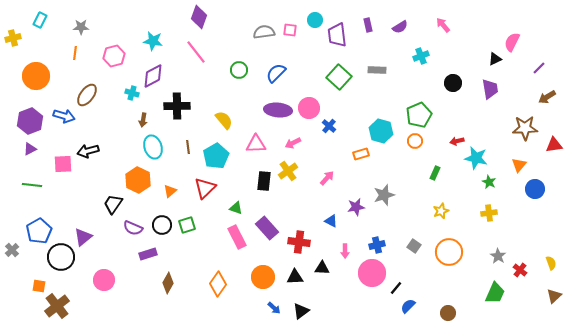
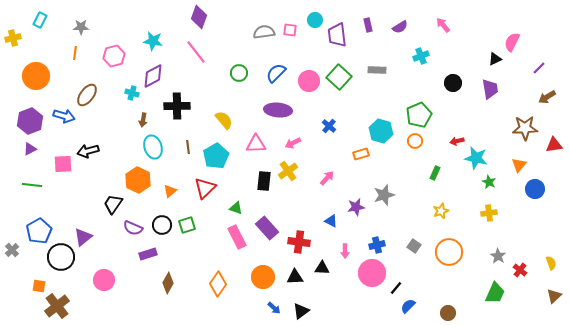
green circle at (239, 70): moved 3 px down
pink circle at (309, 108): moved 27 px up
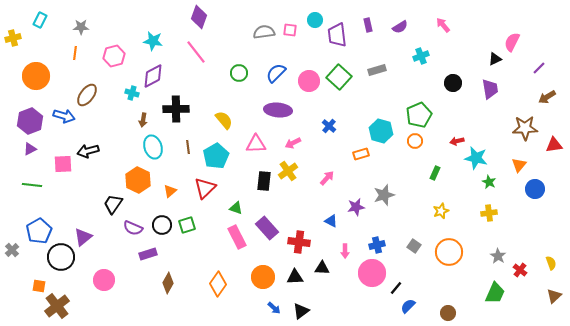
gray rectangle at (377, 70): rotated 18 degrees counterclockwise
black cross at (177, 106): moved 1 px left, 3 px down
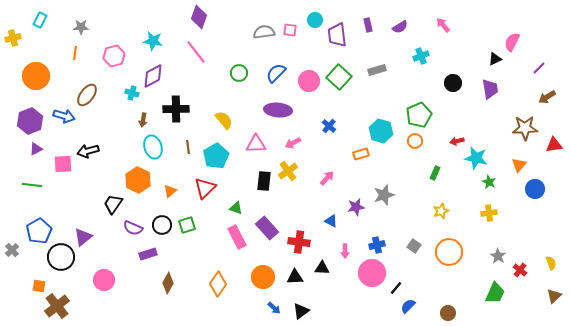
purple triangle at (30, 149): moved 6 px right
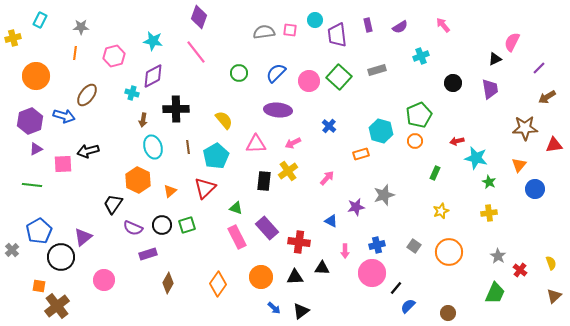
orange circle at (263, 277): moved 2 px left
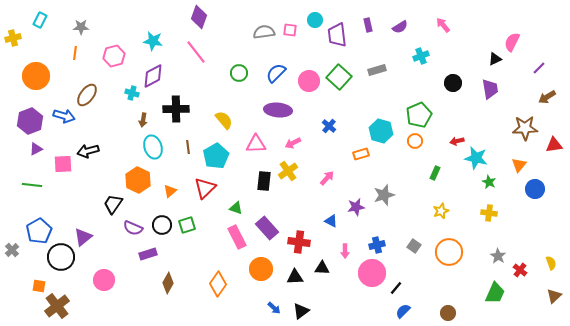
yellow cross at (489, 213): rotated 14 degrees clockwise
orange circle at (261, 277): moved 8 px up
blue semicircle at (408, 306): moved 5 px left, 5 px down
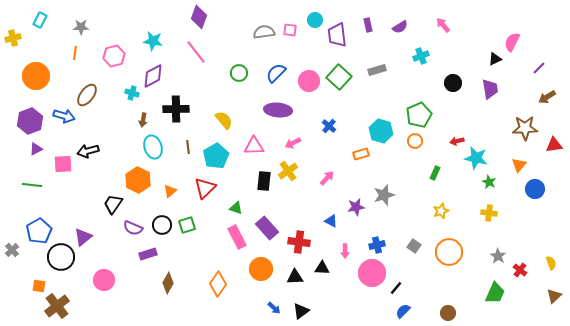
pink triangle at (256, 144): moved 2 px left, 2 px down
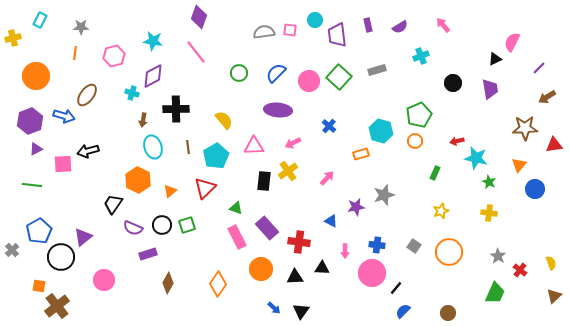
blue cross at (377, 245): rotated 21 degrees clockwise
black triangle at (301, 311): rotated 18 degrees counterclockwise
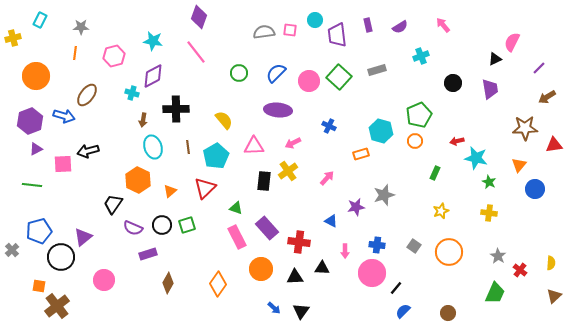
blue cross at (329, 126): rotated 16 degrees counterclockwise
blue pentagon at (39, 231): rotated 15 degrees clockwise
yellow semicircle at (551, 263): rotated 24 degrees clockwise
